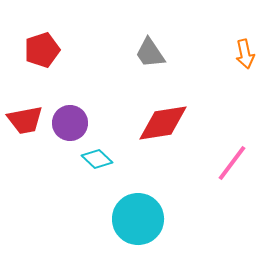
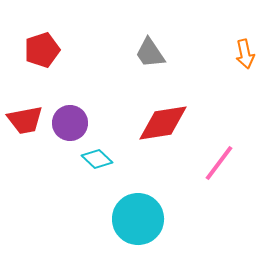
pink line: moved 13 px left
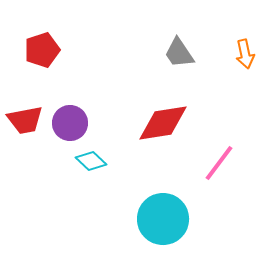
gray trapezoid: moved 29 px right
cyan diamond: moved 6 px left, 2 px down
cyan circle: moved 25 px right
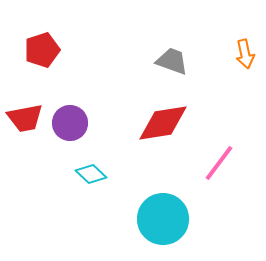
gray trapezoid: moved 7 px left, 8 px down; rotated 144 degrees clockwise
red trapezoid: moved 2 px up
cyan diamond: moved 13 px down
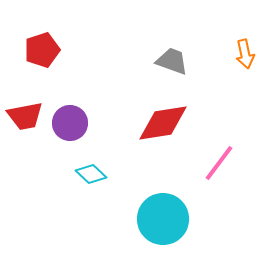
red trapezoid: moved 2 px up
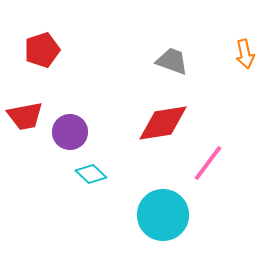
purple circle: moved 9 px down
pink line: moved 11 px left
cyan circle: moved 4 px up
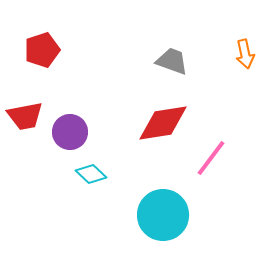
pink line: moved 3 px right, 5 px up
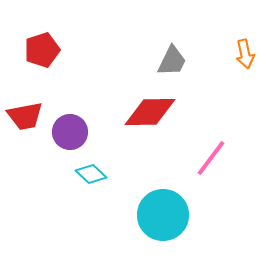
gray trapezoid: rotated 96 degrees clockwise
red diamond: moved 13 px left, 11 px up; rotated 8 degrees clockwise
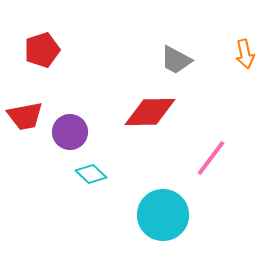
gray trapezoid: moved 4 px right, 1 px up; rotated 92 degrees clockwise
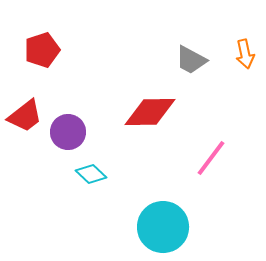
gray trapezoid: moved 15 px right
red trapezoid: rotated 27 degrees counterclockwise
purple circle: moved 2 px left
cyan circle: moved 12 px down
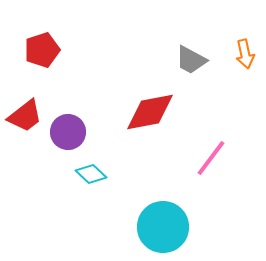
red diamond: rotated 10 degrees counterclockwise
